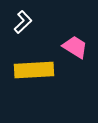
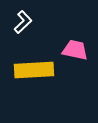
pink trapezoid: moved 3 px down; rotated 20 degrees counterclockwise
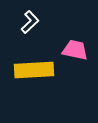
white L-shape: moved 7 px right
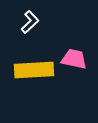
pink trapezoid: moved 1 px left, 9 px down
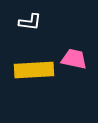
white L-shape: rotated 50 degrees clockwise
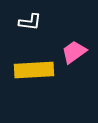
pink trapezoid: moved 7 px up; rotated 48 degrees counterclockwise
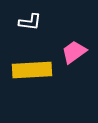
yellow rectangle: moved 2 px left
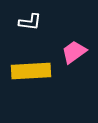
yellow rectangle: moved 1 px left, 1 px down
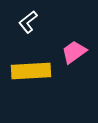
white L-shape: moved 2 px left; rotated 135 degrees clockwise
